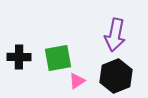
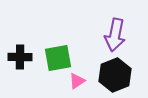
black cross: moved 1 px right
black hexagon: moved 1 px left, 1 px up
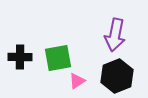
black hexagon: moved 2 px right, 1 px down
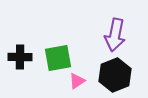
black hexagon: moved 2 px left, 1 px up
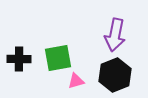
black cross: moved 1 px left, 2 px down
pink triangle: moved 1 px left; rotated 18 degrees clockwise
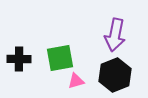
green square: moved 2 px right
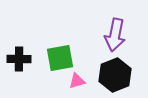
pink triangle: moved 1 px right
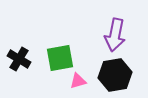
black cross: rotated 30 degrees clockwise
black hexagon: rotated 12 degrees clockwise
pink triangle: moved 1 px right
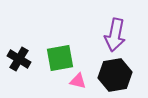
pink triangle: rotated 30 degrees clockwise
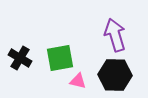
purple arrow: rotated 152 degrees clockwise
black cross: moved 1 px right, 1 px up
black hexagon: rotated 12 degrees clockwise
